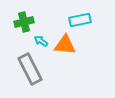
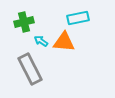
cyan rectangle: moved 2 px left, 2 px up
orange triangle: moved 1 px left, 3 px up
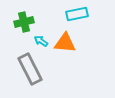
cyan rectangle: moved 1 px left, 4 px up
orange triangle: moved 1 px right, 1 px down
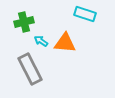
cyan rectangle: moved 8 px right; rotated 30 degrees clockwise
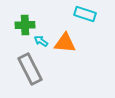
green cross: moved 1 px right, 3 px down; rotated 12 degrees clockwise
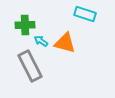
orange triangle: rotated 10 degrees clockwise
gray rectangle: moved 3 px up
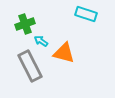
cyan rectangle: moved 1 px right
green cross: moved 1 px up; rotated 18 degrees counterclockwise
orange triangle: moved 1 px left, 10 px down
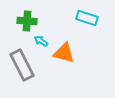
cyan rectangle: moved 1 px right, 4 px down
green cross: moved 2 px right, 3 px up; rotated 24 degrees clockwise
gray rectangle: moved 8 px left, 1 px up
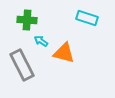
green cross: moved 1 px up
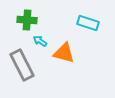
cyan rectangle: moved 1 px right, 5 px down
cyan arrow: moved 1 px left
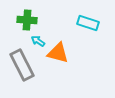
cyan arrow: moved 2 px left
orange triangle: moved 6 px left
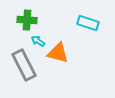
gray rectangle: moved 2 px right
